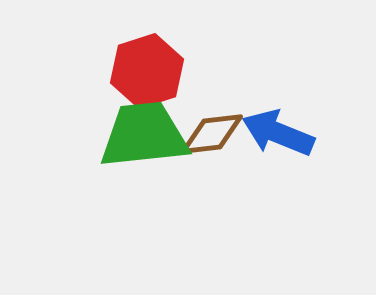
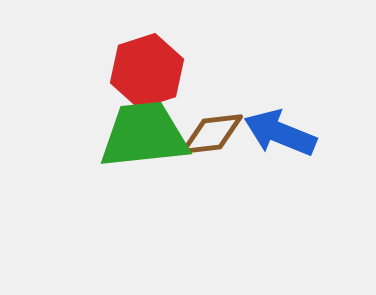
blue arrow: moved 2 px right
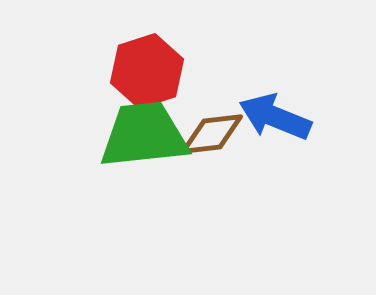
blue arrow: moved 5 px left, 16 px up
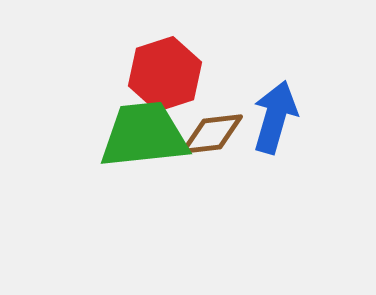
red hexagon: moved 18 px right, 3 px down
blue arrow: rotated 84 degrees clockwise
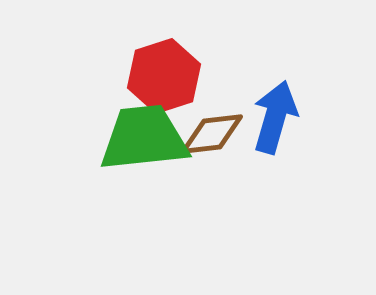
red hexagon: moved 1 px left, 2 px down
green trapezoid: moved 3 px down
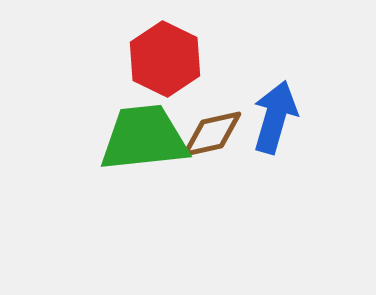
red hexagon: moved 1 px right, 17 px up; rotated 16 degrees counterclockwise
brown diamond: rotated 6 degrees counterclockwise
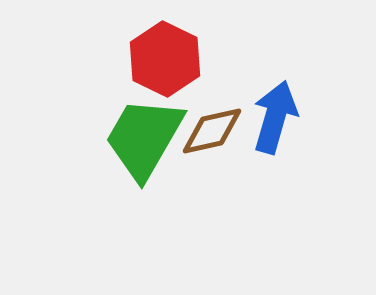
brown diamond: moved 3 px up
green trapezoid: rotated 54 degrees counterclockwise
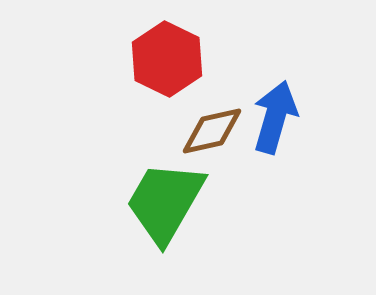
red hexagon: moved 2 px right
green trapezoid: moved 21 px right, 64 px down
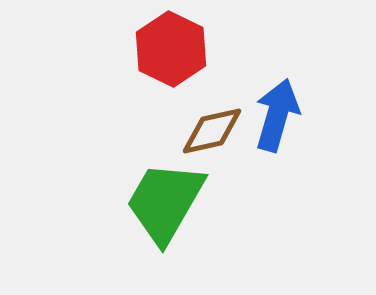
red hexagon: moved 4 px right, 10 px up
blue arrow: moved 2 px right, 2 px up
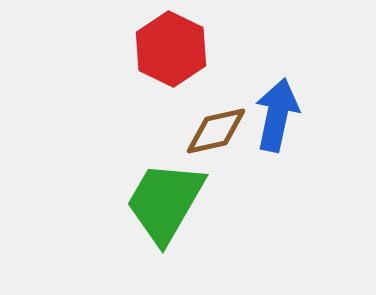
blue arrow: rotated 4 degrees counterclockwise
brown diamond: moved 4 px right
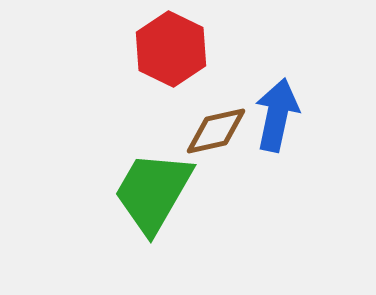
green trapezoid: moved 12 px left, 10 px up
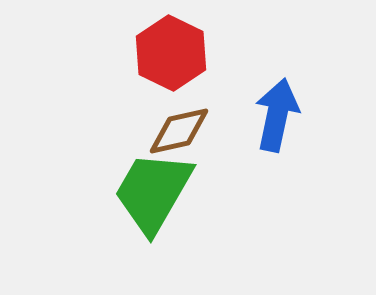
red hexagon: moved 4 px down
brown diamond: moved 37 px left
